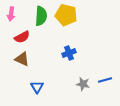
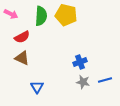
pink arrow: rotated 72 degrees counterclockwise
blue cross: moved 11 px right, 9 px down
brown triangle: moved 1 px up
gray star: moved 2 px up
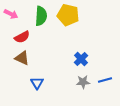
yellow pentagon: moved 2 px right
blue cross: moved 1 px right, 3 px up; rotated 24 degrees counterclockwise
gray star: rotated 16 degrees counterclockwise
blue triangle: moved 4 px up
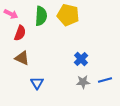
red semicircle: moved 2 px left, 4 px up; rotated 42 degrees counterclockwise
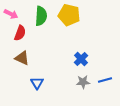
yellow pentagon: moved 1 px right
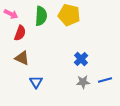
blue triangle: moved 1 px left, 1 px up
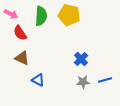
red semicircle: rotated 126 degrees clockwise
blue triangle: moved 2 px right, 2 px up; rotated 32 degrees counterclockwise
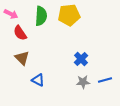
yellow pentagon: rotated 20 degrees counterclockwise
brown triangle: rotated 21 degrees clockwise
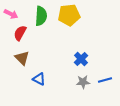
red semicircle: rotated 63 degrees clockwise
blue triangle: moved 1 px right, 1 px up
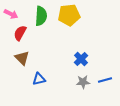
blue triangle: rotated 40 degrees counterclockwise
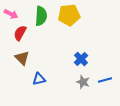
gray star: rotated 24 degrees clockwise
